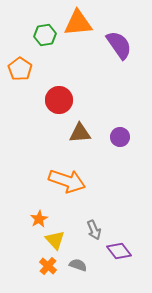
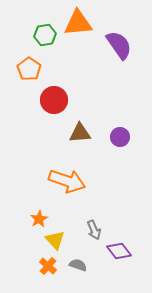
orange pentagon: moved 9 px right
red circle: moved 5 px left
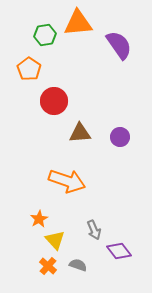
red circle: moved 1 px down
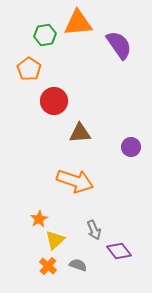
purple circle: moved 11 px right, 10 px down
orange arrow: moved 8 px right
yellow triangle: rotated 30 degrees clockwise
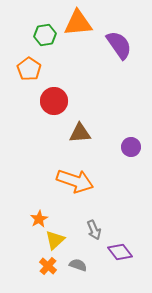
purple diamond: moved 1 px right, 1 px down
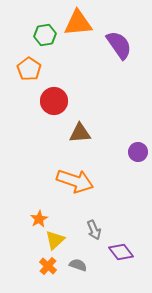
purple circle: moved 7 px right, 5 px down
purple diamond: moved 1 px right
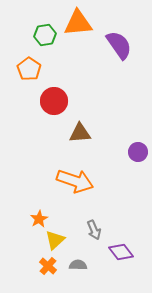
gray semicircle: rotated 18 degrees counterclockwise
